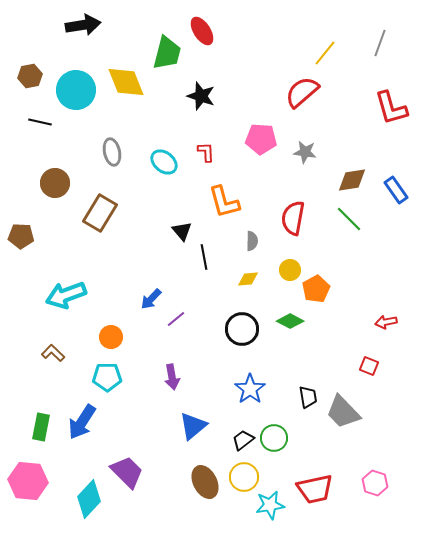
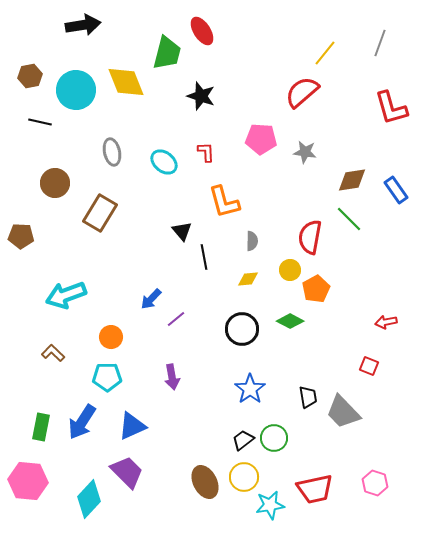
red semicircle at (293, 218): moved 17 px right, 19 px down
blue triangle at (193, 426): moved 61 px left; rotated 16 degrees clockwise
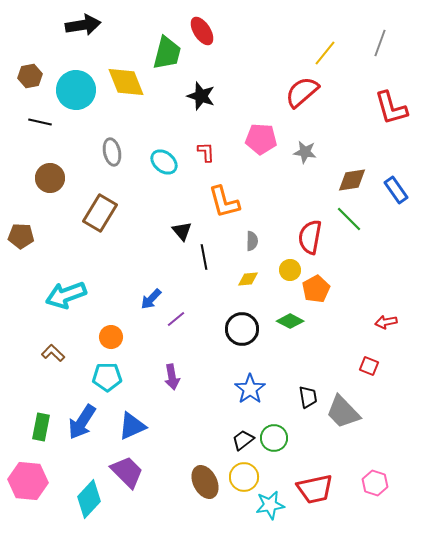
brown circle at (55, 183): moved 5 px left, 5 px up
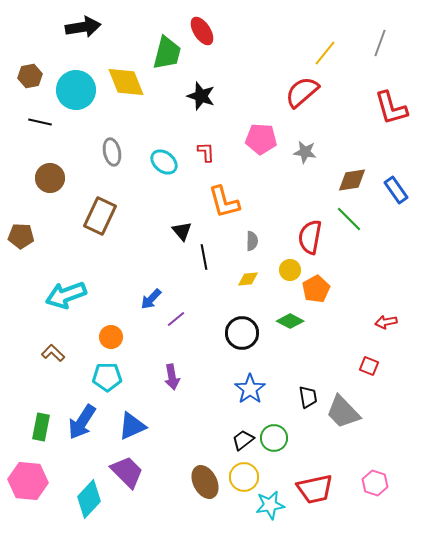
black arrow at (83, 25): moved 2 px down
brown rectangle at (100, 213): moved 3 px down; rotated 6 degrees counterclockwise
black circle at (242, 329): moved 4 px down
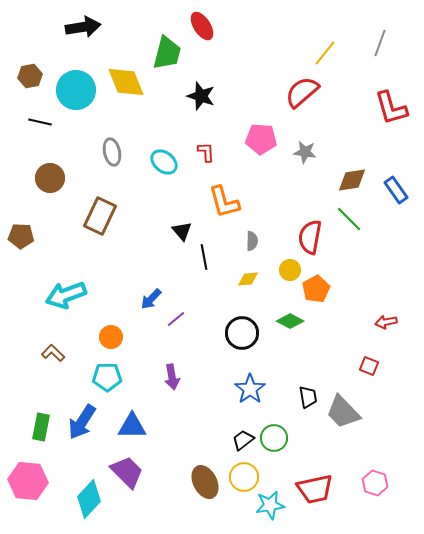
red ellipse at (202, 31): moved 5 px up
blue triangle at (132, 426): rotated 24 degrees clockwise
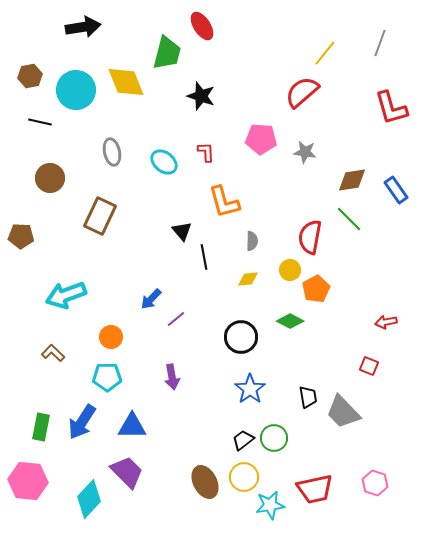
black circle at (242, 333): moved 1 px left, 4 px down
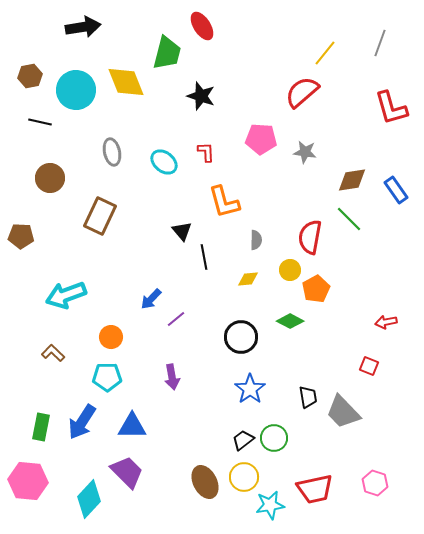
gray semicircle at (252, 241): moved 4 px right, 1 px up
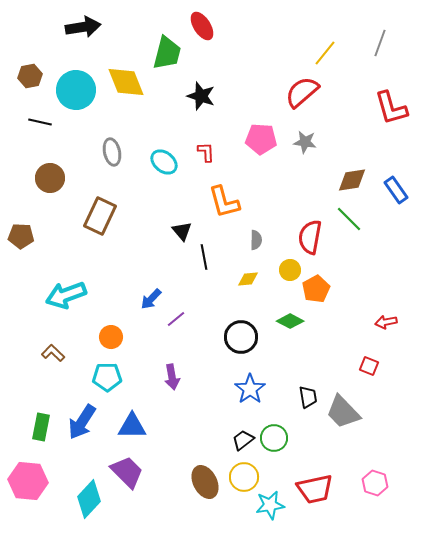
gray star at (305, 152): moved 10 px up
